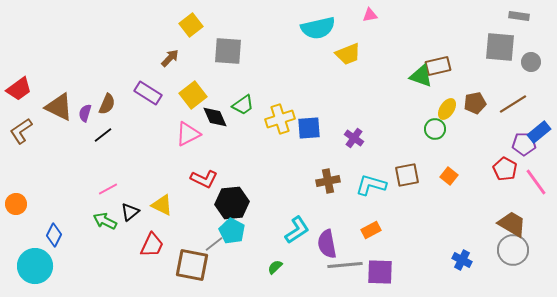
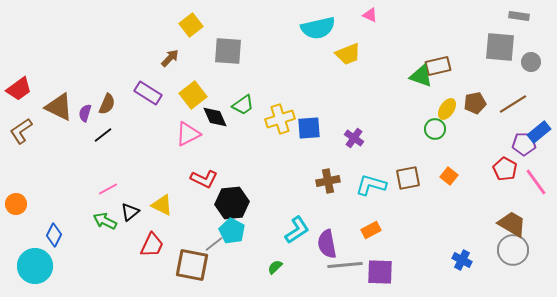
pink triangle at (370, 15): rotated 35 degrees clockwise
brown square at (407, 175): moved 1 px right, 3 px down
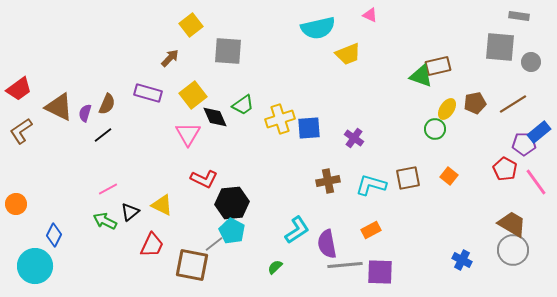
purple rectangle at (148, 93): rotated 16 degrees counterclockwise
pink triangle at (188, 134): rotated 32 degrees counterclockwise
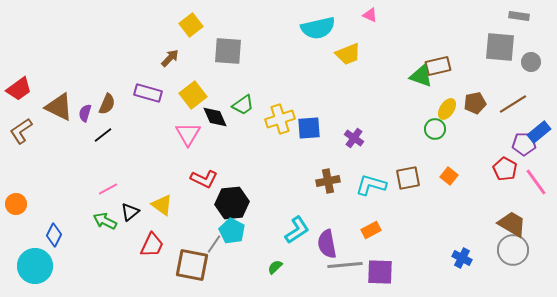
yellow triangle at (162, 205): rotated 10 degrees clockwise
gray line at (214, 244): rotated 18 degrees counterclockwise
blue cross at (462, 260): moved 2 px up
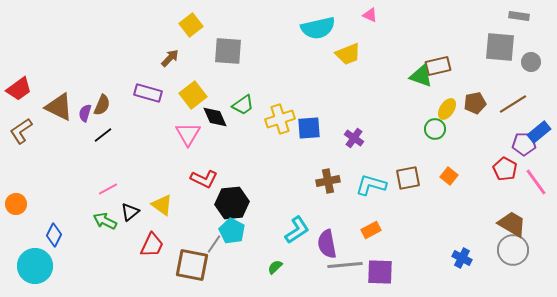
brown semicircle at (107, 104): moved 5 px left, 1 px down
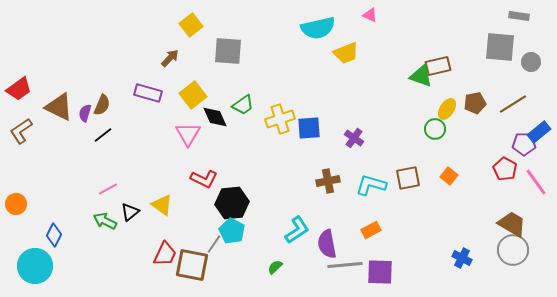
yellow trapezoid at (348, 54): moved 2 px left, 1 px up
red trapezoid at (152, 245): moved 13 px right, 9 px down
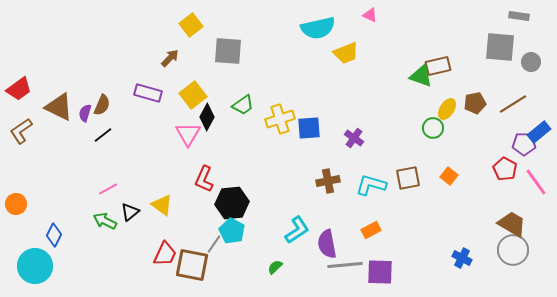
black diamond at (215, 117): moved 8 px left; rotated 52 degrees clockwise
green circle at (435, 129): moved 2 px left, 1 px up
red L-shape at (204, 179): rotated 88 degrees clockwise
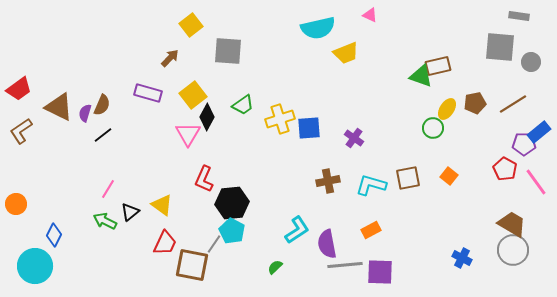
pink line at (108, 189): rotated 30 degrees counterclockwise
red trapezoid at (165, 254): moved 11 px up
